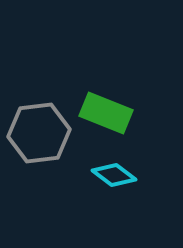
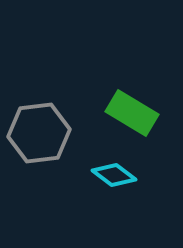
green rectangle: moved 26 px right; rotated 9 degrees clockwise
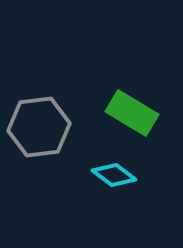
gray hexagon: moved 6 px up
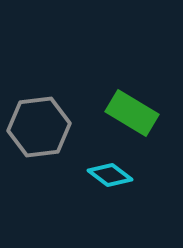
cyan diamond: moved 4 px left
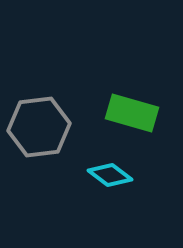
green rectangle: rotated 15 degrees counterclockwise
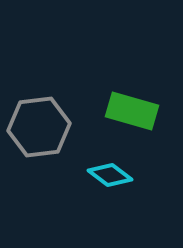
green rectangle: moved 2 px up
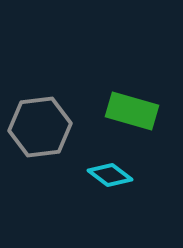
gray hexagon: moved 1 px right
